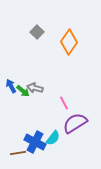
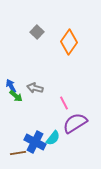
green arrow: moved 7 px left, 5 px down
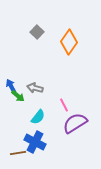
green arrow: moved 2 px right
pink line: moved 2 px down
cyan semicircle: moved 15 px left, 21 px up
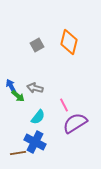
gray square: moved 13 px down; rotated 16 degrees clockwise
orange diamond: rotated 20 degrees counterclockwise
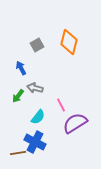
blue arrow: moved 10 px right, 18 px up
green arrow: rotated 88 degrees clockwise
pink line: moved 3 px left
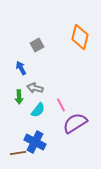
orange diamond: moved 11 px right, 5 px up
green arrow: moved 1 px right, 1 px down; rotated 40 degrees counterclockwise
cyan semicircle: moved 7 px up
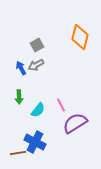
gray arrow: moved 1 px right, 23 px up; rotated 42 degrees counterclockwise
